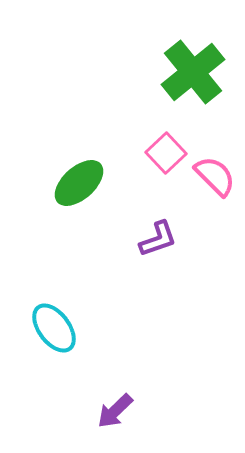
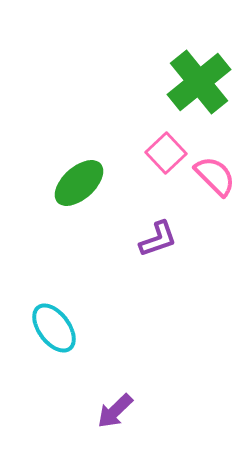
green cross: moved 6 px right, 10 px down
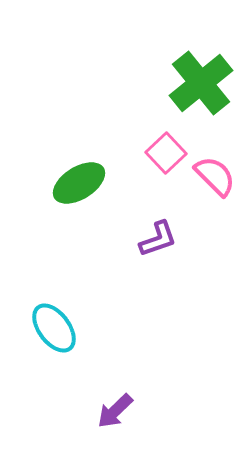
green cross: moved 2 px right, 1 px down
green ellipse: rotated 10 degrees clockwise
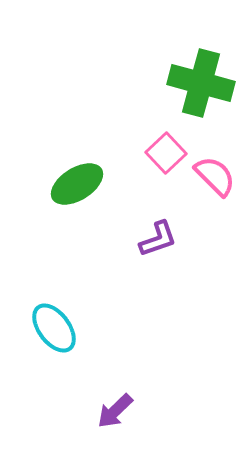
green cross: rotated 36 degrees counterclockwise
green ellipse: moved 2 px left, 1 px down
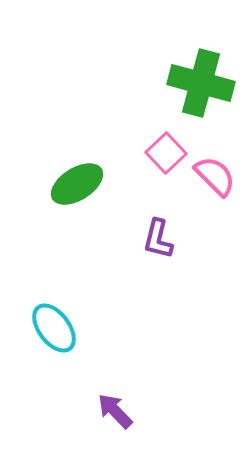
purple L-shape: rotated 123 degrees clockwise
purple arrow: rotated 90 degrees clockwise
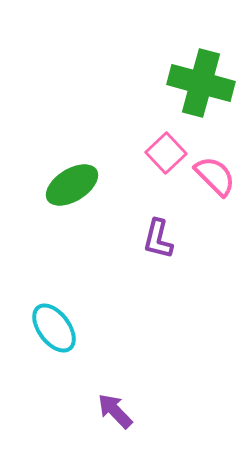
green ellipse: moved 5 px left, 1 px down
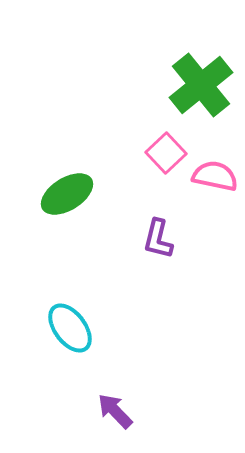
green cross: moved 2 px down; rotated 36 degrees clockwise
pink semicircle: rotated 33 degrees counterclockwise
green ellipse: moved 5 px left, 9 px down
cyan ellipse: moved 16 px right
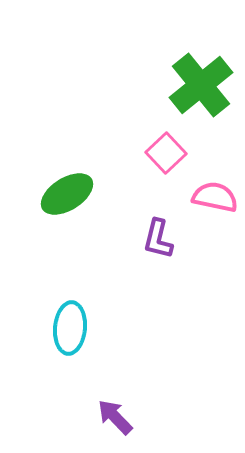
pink semicircle: moved 21 px down
cyan ellipse: rotated 42 degrees clockwise
purple arrow: moved 6 px down
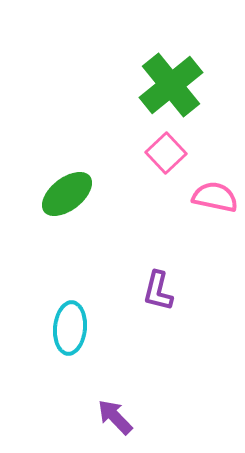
green cross: moved 30 px left
green ellipse: rotated 6 degrees counterclockwise
purple L-shape: moved 52 px down
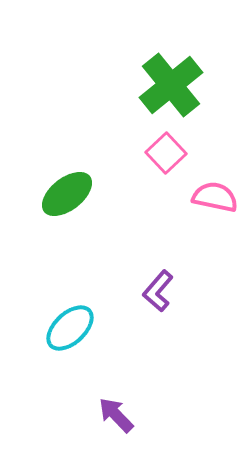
purple L-shape: rotated 27 degrees clockwise
cyan ellipse: rotated 42 degrees clockwise
purple arrow: moved 1 px right, 2 px up
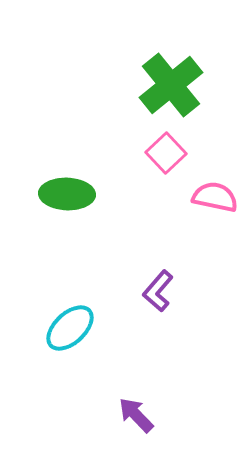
green ellipse: rotated 40 degrees clockwise
purple arrow: moved 20 px right
